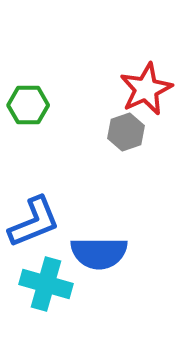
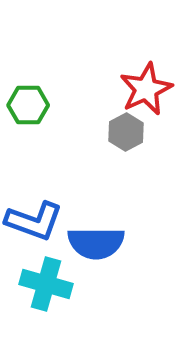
gray hexagon: rotated 9 degrees counterclockwise
blue L-shape: moved 1 px up; rotated 42 degrees clockwise
blue semicircle: moved 3 px left, 10 px up
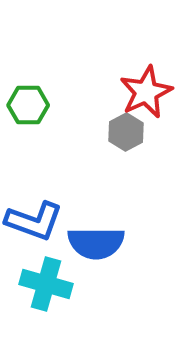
red star: moved 3 px down
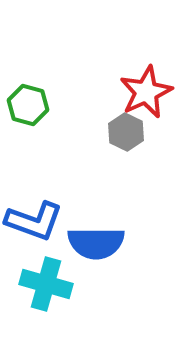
green hexagon: rotated 15 degrees clockwise
gray hexagon: rotated 6 degrees counterclockwise
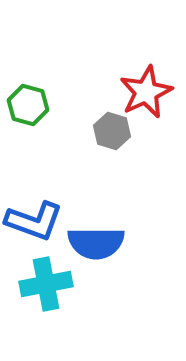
gray hexagon: moved 14 px left, 1 px up; rotated 9 degrees counterclockwise
cyan cross: rotated 27 degrees counterclockwise
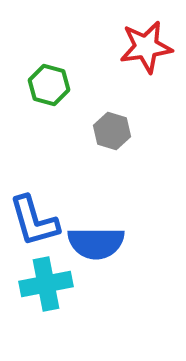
red star: moved 45 px up; rotated 16 degrees clockwise
green hexagon: moved 21 px right, 20 px up
blue L-shape: rotated 54 degrees clockwise
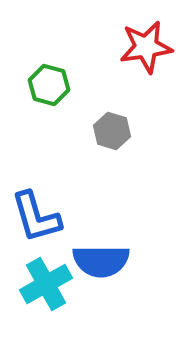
blue L-shape: moved 2 px right, 4 px up
blue semicircle: moved 5 px right, 18 px down
cyan cross: rotated 18 degrees counterclockwise
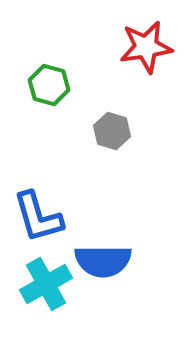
blue L-shape: moved 2 px right
blue semicircle: moved 2 px right
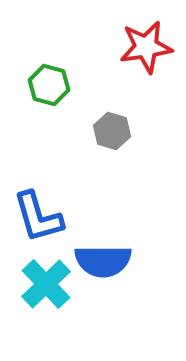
cyan cross: rotated 15 degrees counterclockwise
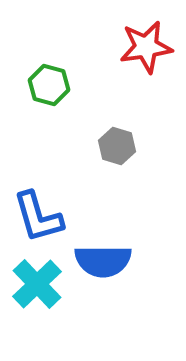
gray hexagon: moved 5 px right, 15 px down
cyan cross: moved 9 px left
